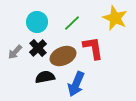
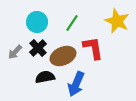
yellow star: moved 2 px right, 3 px down
green line: rotated 12 degrees counterclockwise
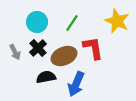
gray arrow: rotated 70 degrees counterclockwise
brown ellipse: moved 1 px right
black semicircle: moved 1 px right
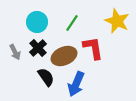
black semicircle: rotated 66 degrees clockwise
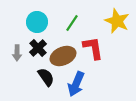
gray arrow: moved 2 px right, 1 px down; rotated 28 degrees clockwise
brown ellipse: moved 1 px left
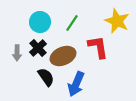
cyan circle: moved 3 px right
red L-shape: moved 5 px right, 1 px up
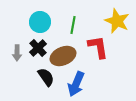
green line: moved 1 px right, 2 px down; rotated 24 degrees counterclockwise
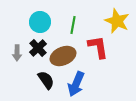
black semicircle: moved 3 px down
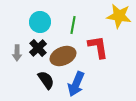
yellow star: moved 2 px right, 5 px up; rotated 15 degrees counterclockwise
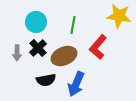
cyan circle: moved 4 px left
red L-shape: rotated 130 degrees counterclockwise
brown ellipse: moved 1 px right
black semicircle: rotated 114 degrees clockwise
